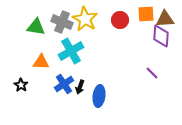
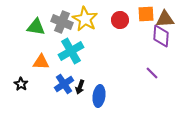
black star: moved 1 px up
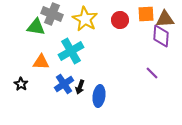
gray cross: moved 10 px left, 8 px up
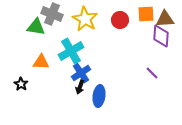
blue cross: moved 17 px right, 11 px up
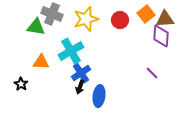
orange square: rotated 36 degrees counterclockwise
yellow star: moved 1 px right; rotated 25 degrees clockwise
